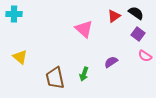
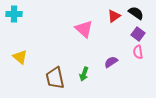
pink semicircle: moved 7 px left, 4 px up; rotated 48 degrees clockwise
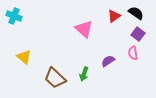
cyan cross: moved 2 px down; rotated 21 degrees clockwise
pink semicircle: moved 5 px left, 1 px down
yellow triangle: moved 4 px right
purple semicircle: moved 3 px left, 1 px up
brown trapezoid: rotated 35 degrees counterclockwise
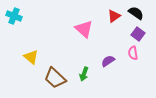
yellow triangle: moved 7 px right
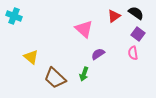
purple semicircle: moved 10 px left, 7 px up
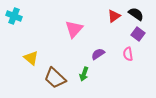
black semicircle: moved 1 px down
pink triangle: moved 10 px left; rotated 30 degrees clockwise
pink semicircle: moved 5 px left, 1 px down
yellow triangle: moved 1 px down
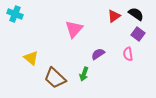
cyan cross: moved 1 px right, 2 px up
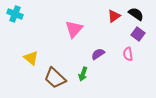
green arrow: moved 1 px left
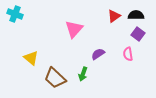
black semicircle: moved 1 px down; rotated 35 degrees counterclockwise
